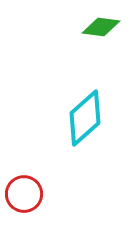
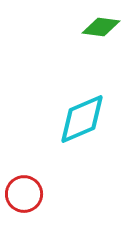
cyan diamond: moved 3 px left, 1 px down; rotated 18 degrees clockwise
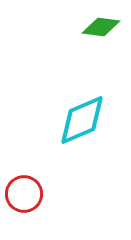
cyan diamond: moved 1 px down
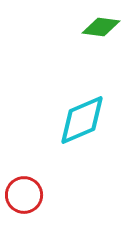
red circle: moved 1 px down
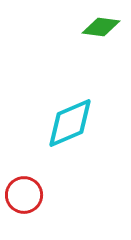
cyan diamond: moved 12 px left, 3 px down
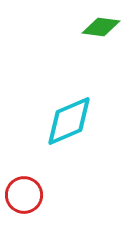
cyan diamond: moved 1 px left, 2 px up
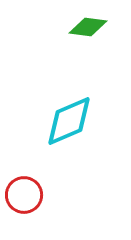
green diamond: moved 13 px left
